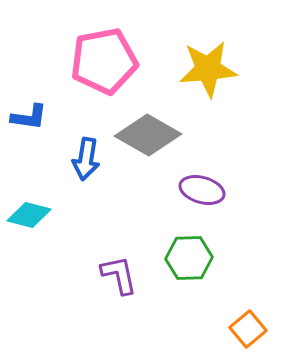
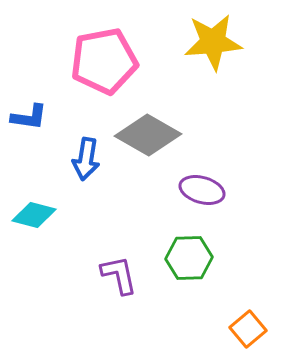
yellow star: moved 5 px right, 27 px up
cyan diamond: moved 5 px right
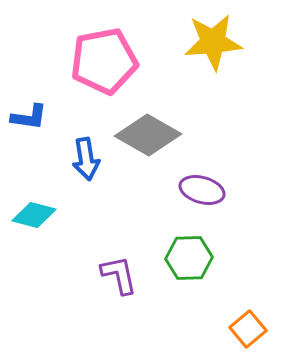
blue arrow: rotated 18 degrees counterclockwise
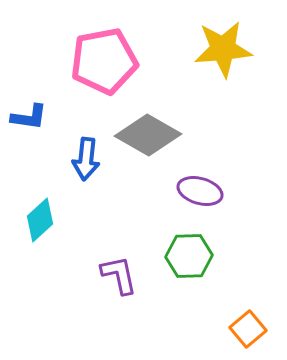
yellow star: moved 10 px right, 7 px down
blue arrow: rotated 15 degrees clockwise
purple ellipse: moved 2 px left, 1 px down
cyan diamond: moved 6 px right, 5 px down; rotated 57 degrees counterclockwise
green hexagon: moved 2 px up
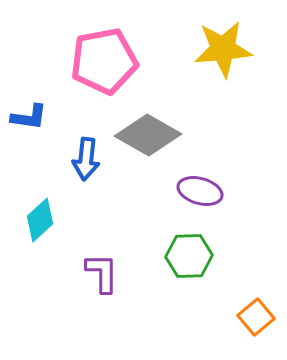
purple L-shape: moved 17 px left, 2 px up; rotated 12 degrees clockwise
orange square: moved 8 px right, 12 px up
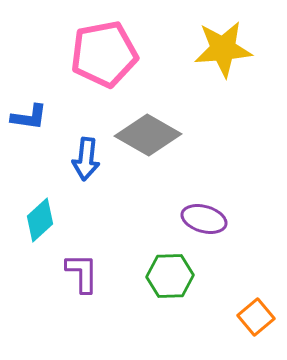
pink pentagon: moved 7 px up
purple ellipse: moved 4 px right, 28 px down
green hexagon: moved 19 px left, 20 px down
purple L-shape: moved 20 px left
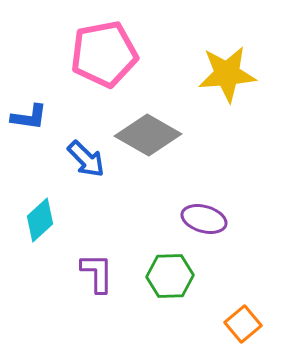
yellow star: moved 4 px right, 25 px down
blue arrow: rotated 51 degrees counterclockwise
purple L-shape: moved 15 px right
orange square: moved 13 px left, 7 px down
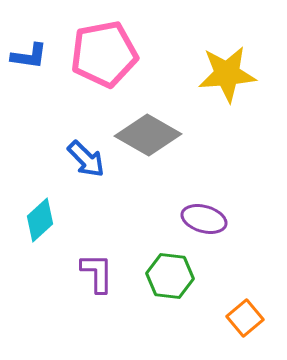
blue L-shape: moved 61 px up
green hexagon: rotated 9 degrees clockwise
orange square: moved 2 px right, 6 px up
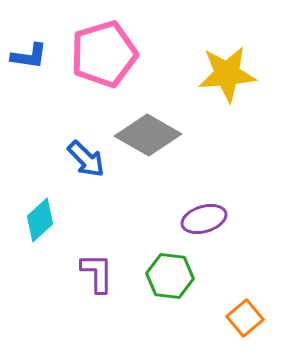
pink pentagon: rotated 6 degrees counterclockwise
purple ellipse: rotated 33 degrees counterclockwise
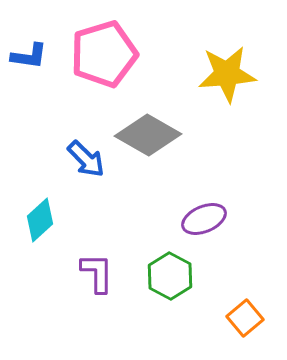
purple ellipse: rotated 6 degrees counterclockwise
green hexagon: rotated 21 degrees clockwise
